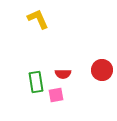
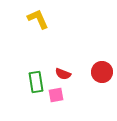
red circle: moved 2 px down
red semicircle: rotated 21 degrees clockwise
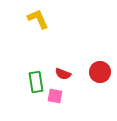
red circle: moved 2 px left
pink square: moved 1 px left, 1 px down; rotated 21 degrees clockwise
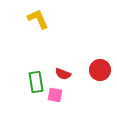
red circle: moved 2 px up
pink square: moved 1 px up
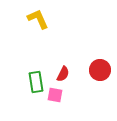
red semicircle: rotated 84 degrees counterclockwise
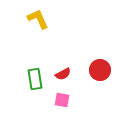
red semicircle: rotated 35 degrees clockwise
green rectangle: moved 1 px left, 3 px up
pink square: moved 7 px right, 5 px down
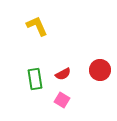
yellow L-shape: moved 1 px left, 7 px down
pink square: rotated 21 degrees clockwise
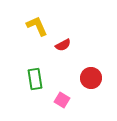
red circle: moved 9 px left, 8 px down
red semicircle: moved 29 px up
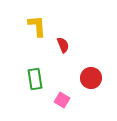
yellow L-shape: rotated 20 degrees clockwise
red semicircle: rotated 84 degrees counterclockwise
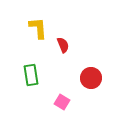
yellow L-shape: moved 1 px right, 2 px down
green rectangle: moved 4 px left, 4 px up
pink square: moved 2 px down
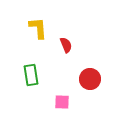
red semicircle: moved 3 px right
red circle: moved 1 px left, 1 px down
pink square: rotated 28 degrees counterclockwise
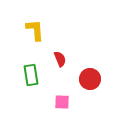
yellow L-shape: moved 3 px left, 2 px down
red semicircle: moved 6 px left, 14 px down
